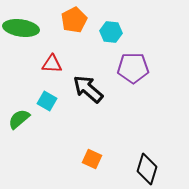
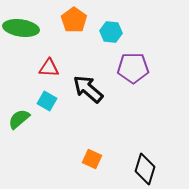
orange pentagon: rotated 10 degrees counterclockwise
red triangle: moved 3 px left, 4 px down
black diamond: moved 2 px left
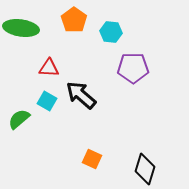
black arrow: moved 7 px left, 6 px down
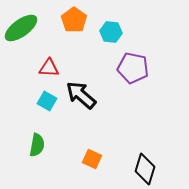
green ellipse: rotated 44 degrees counterclockwise
purple pentagon: rotated 12 degrees clockwise
green semicircle: moved 18 px right, 26 px down; rotated 140 degrees clockwise
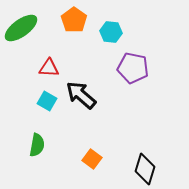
orange square: rotated 12 degrees clockwise
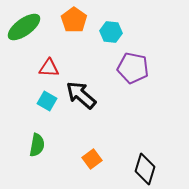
green ellipse: moved 3 px right, 1 px up
orange square: rotated 18 degrees clockwise
